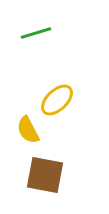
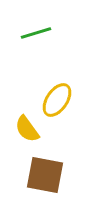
yellow ellipse: rotated 12 degrees counterclockwise
yellow semicircle: moved 1 px left, 1 px up; rotated 8 degrees counterclockwise
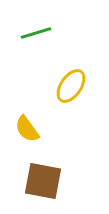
yellow ellipse: moved 14 px right, 14 px up
brown square: moved 2 px left, 6 px down
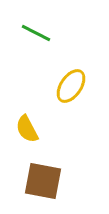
green line: rotated 44 degrees clockwise
yellow semicircle: rotated 8 degrees clockwise
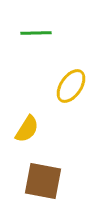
green line: rotated 28 degrees counterclockwise
yellow semicircle: rotated 120 degrees counterclockwise
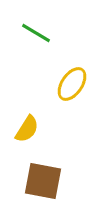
green line: rotated 32 degrees clockwise
yellow ellipse: moved 1 px right, 2 px up
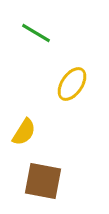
yellow semicircle: moved 3 px left, 3 px down
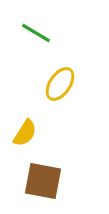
yellow ellipse: moved 12 px left
yellow semicircle: moved 1 px right, 1 px down
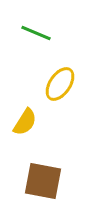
green line: rotated 8 degrees counterclockwise
yellow semicircle: moved 11 px up
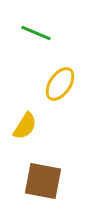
yellow semicircle: moved 4 px down
